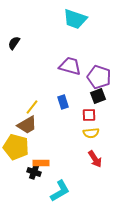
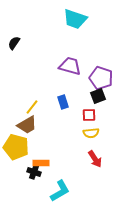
purple pentagon: moved 2 px right, 1 px down
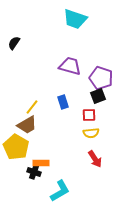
yellow pentagon: rotated 15 degrees clockwise
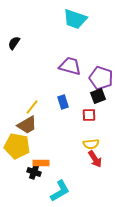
yellow semicircle: moved 11 px down
yellow pentagon: moved 1 px right, 1 px up; rotated 20 degrees counterclockwise
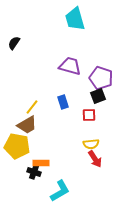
cyan trapezoid: rotated 55 degrees clockwise
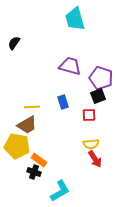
yellow line: rotated 49 degrees clockwise
orange rectangle: moved 2 px left, 3 px up; rotated 35 degrees clockwise
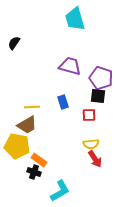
black square: rotated 28 degrees clockwise
